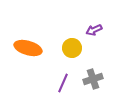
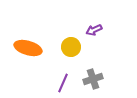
yellow circle: moved 1 px left, 1 px up
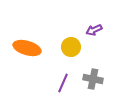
orange ellipse: moved 1 px left
gray cross: rotated 30 degrees clockwise
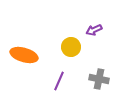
orange ellipse: moved 3 px left, 7 px down
gray cross: moved 6 px right
purple line: moved 4 px left, 2 px up
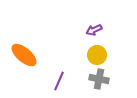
yellow circle: moved 26 px right, 8 px down
orange ellipse: rotated 24 degrees clockwise
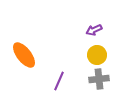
orange ellipse: rotated 12 degrees clockwise
gray cross: rotated 18 degrees counterclockwise
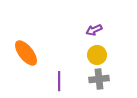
orange ellipse: moved 2 px right, 2 px up
purple line: rotated 24 degrees counterclockwise
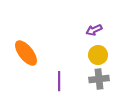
yellow circle: moved 1 px right
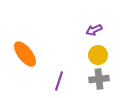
orange ellipse: moved 1 px left, 1 px down
purple line: rotated 18 degrees clockwise
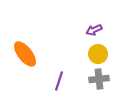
yellow circle: moved 1 px up
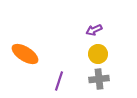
orange ellipse: rotated 20 degrees counterclockwise
